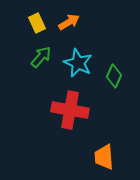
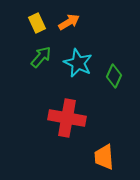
red cross: moved 3 px left, 8 px down
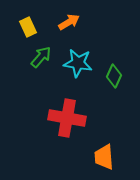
yellow rectangle: moved 9 px left, 4 px down
cyan star: rotated 16 degrees counterclockwise
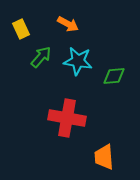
orange arrow: moved 1 px left, 2 px down; rotated 60 degrees clockwise
yellow rectangle: moved 7 px left, 2 px down
cyan star: moved 2 px up
green diamond: rotated 60 degrees clockwise
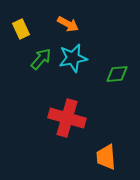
green arrow: moved 2 px down
cyan star: moved 5 px left, 3 px up; rotated 20 degrees counterclockwise
green diamond: moved 3 px right, 2 px up
red cross: rotated 6 degrees clockwise
orange trapezoid: moved 2 px right
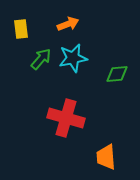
orange arrow: rotated 50 degrees counterclockwise
yellow rectangle: rotated 18 degrees clockwise
red cross: moved 1 px left
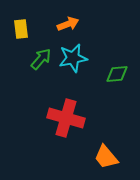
orange trapezoid: rotated 36 degrees counterclockwise
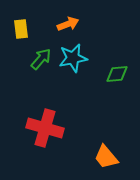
red cross: moved 21 px left, 10 px down
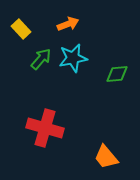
yellow rectangle: rotated 36 degrees counterclockwise
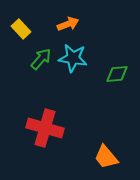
cyan star: rotated 20 degrees clockwise
